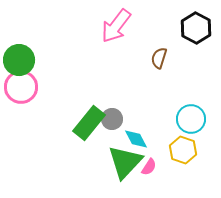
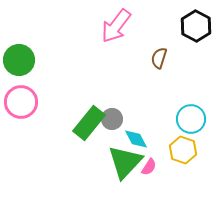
black hexagon: moved 2 px up
pink circle: moved 15 px down
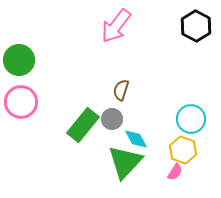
brown semicircle: moved 38 px left, 32 px down
green rectangle: moved 6 px left, 2 px down
pink semicircle: moved 26 px right, 5 px down
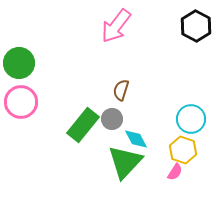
green circle: moved 3 px down
